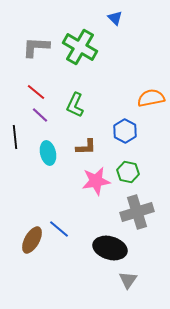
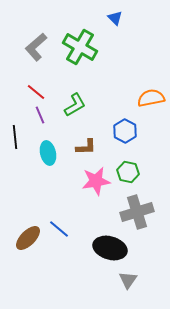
gray L-shape: rotated 44 degrees counterclockwise
green L-shape: rotated 145 degrees counterclockwise
purple line: rotated 24 degrees clockwise
brown ellipse: moved 4 px left, 2 px up; rotated 16 degrees clockwise
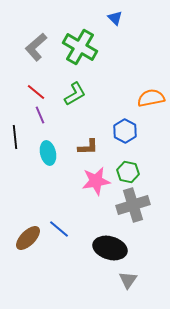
green L-shape: moved 11 px up
brown L-shape: moved 2 px right
gray cross: moved 4 px left, 7 px up
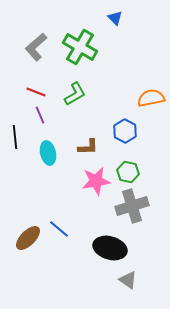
red line: rotated 18 degrees counterclockwise
gray cross: moved 1 px left, 1 px down
gray triangle: rotated 30 degrees counterclockwise
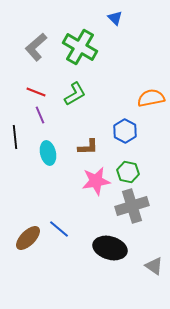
gray triangle: moved 26 px right, 14 px up
